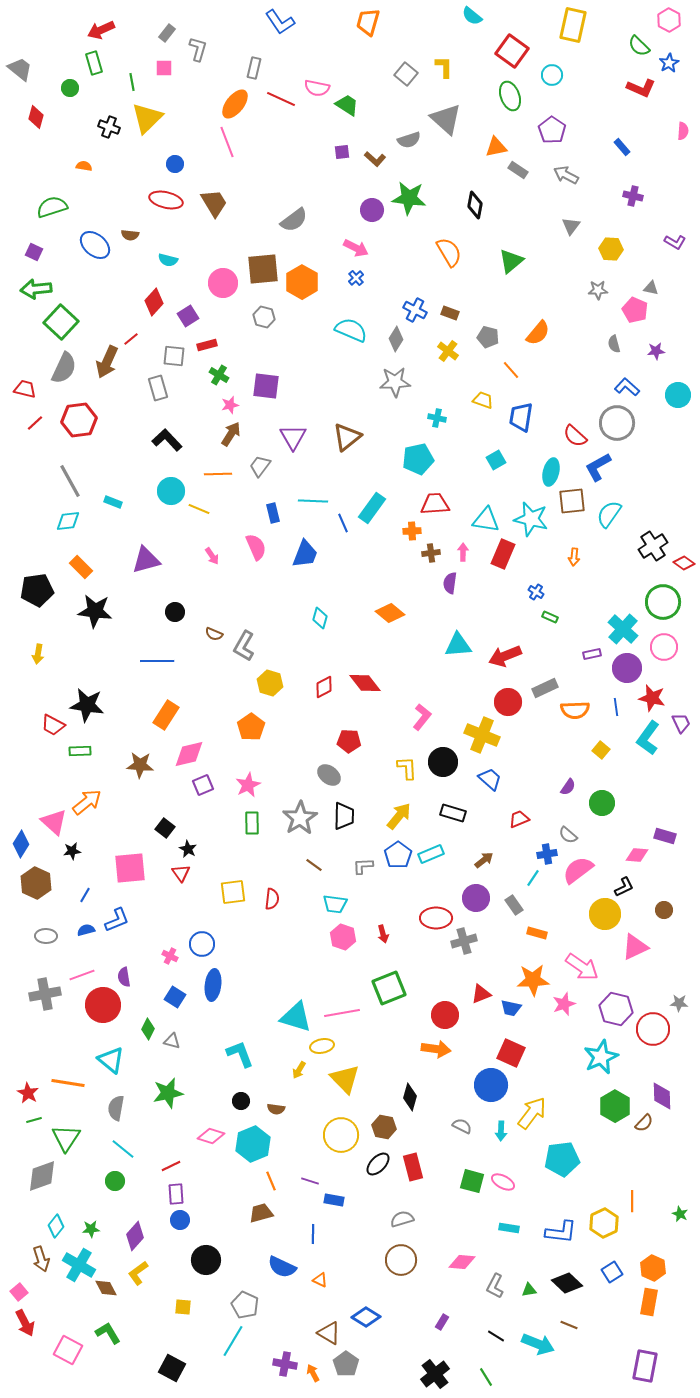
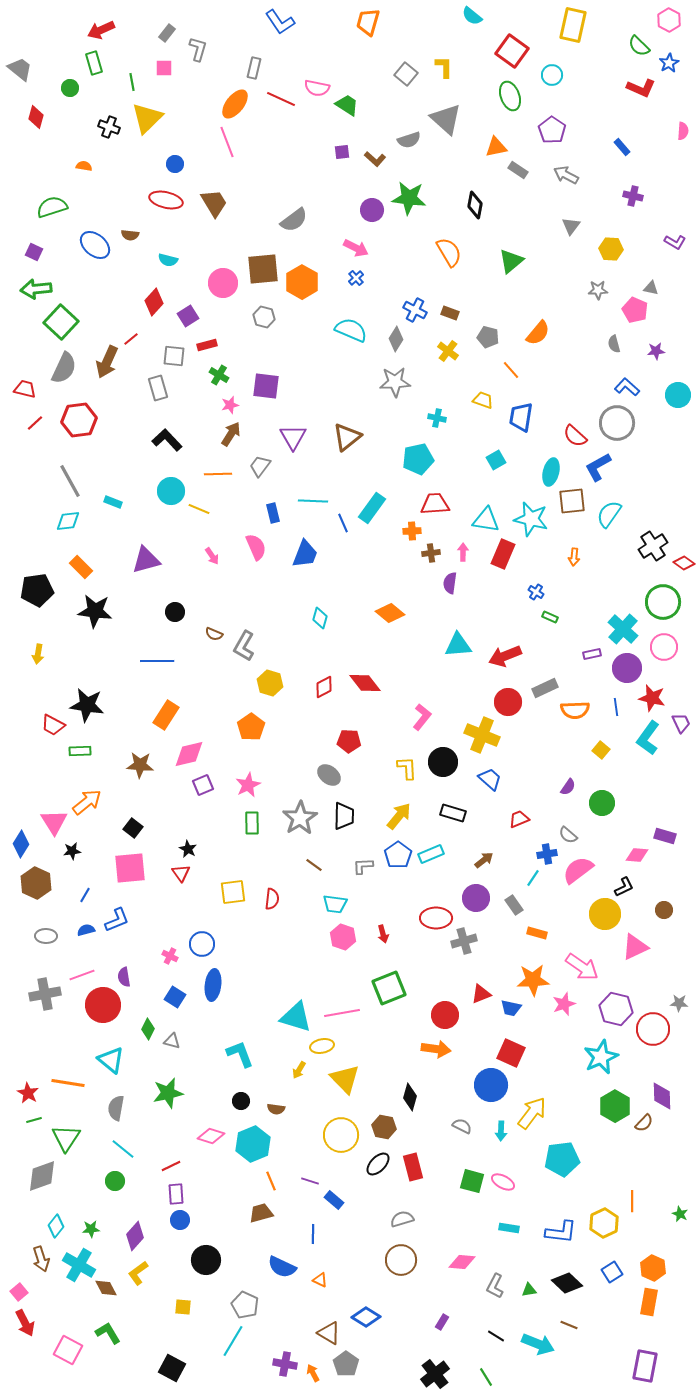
pink triangle at (54, 822): rotated 16 degrees clockwise
black square at (165, 828): moved 32 px left
blue rectangle at (334, 1200): rotated 30 degrees clockwise
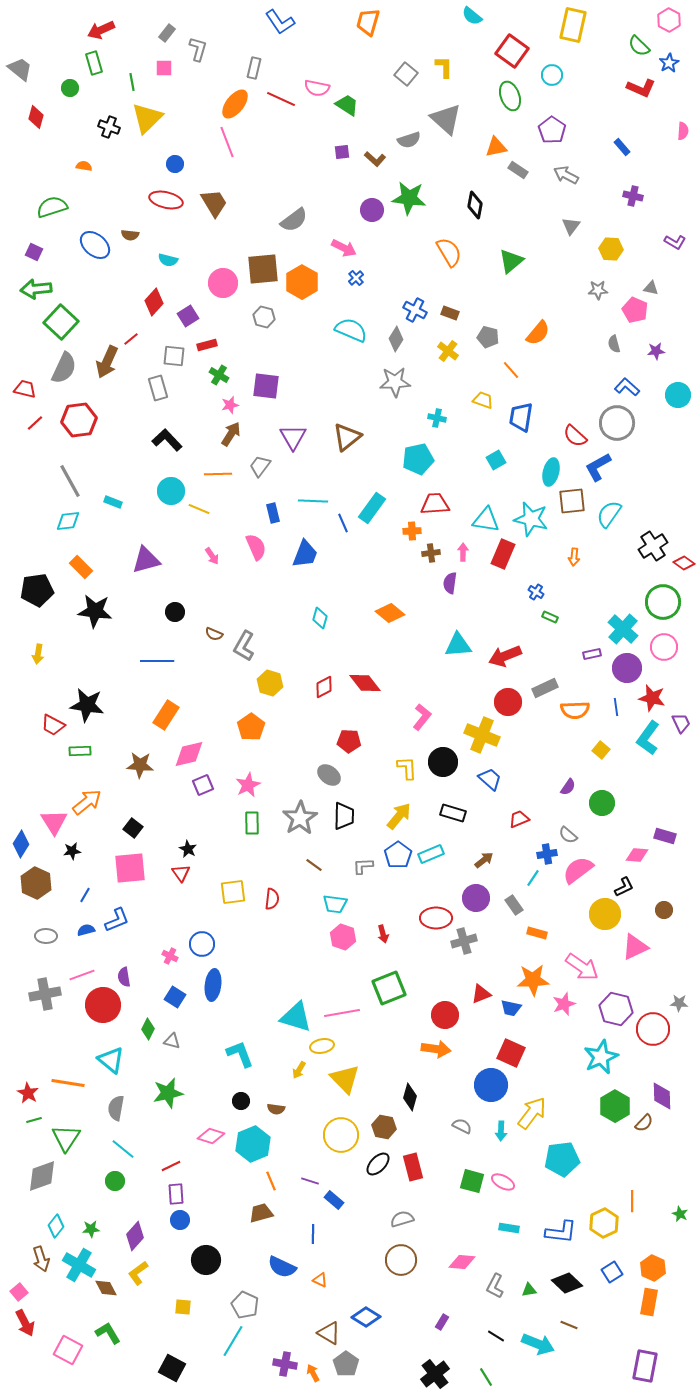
pink arrow at (356, 248): moved 12 px left
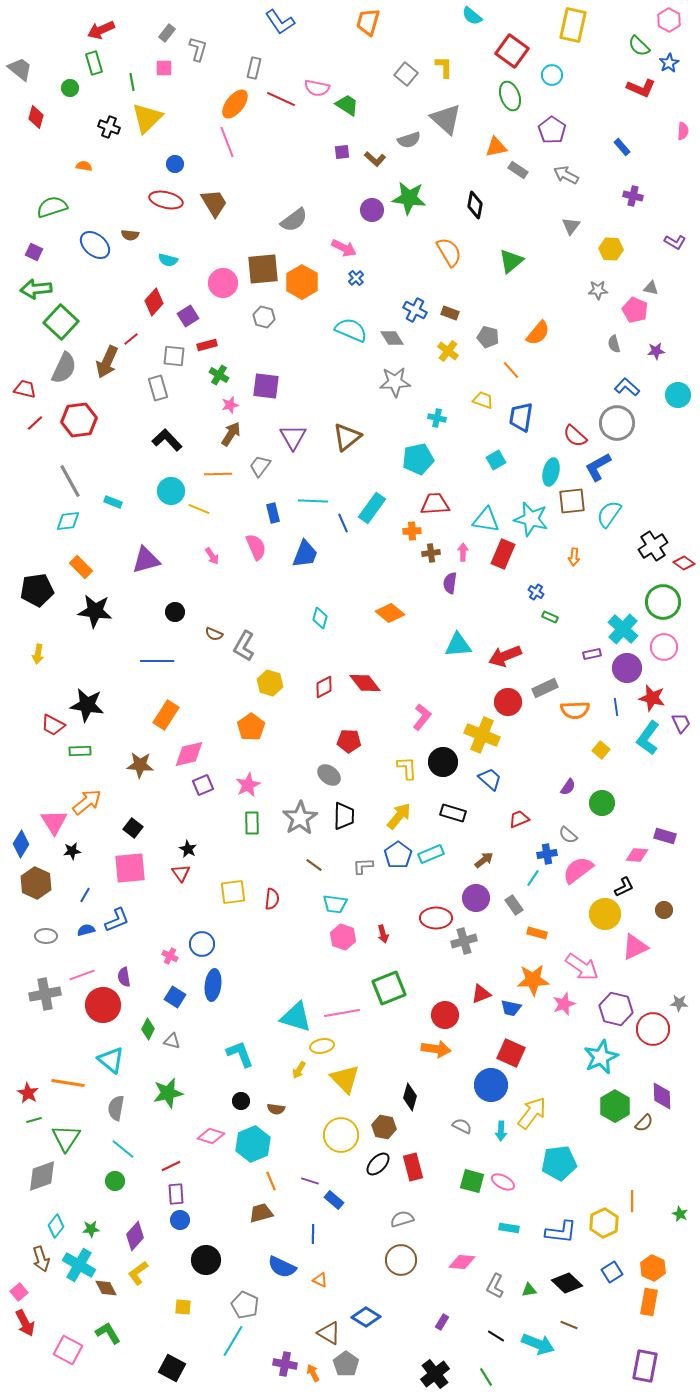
gray diamond at (396, 339): moved 4 px left, 1 px up; rotated 65 degrees counterclockwise
cyan pentagon at (562, 1159): moved 3 px left, 4 px down
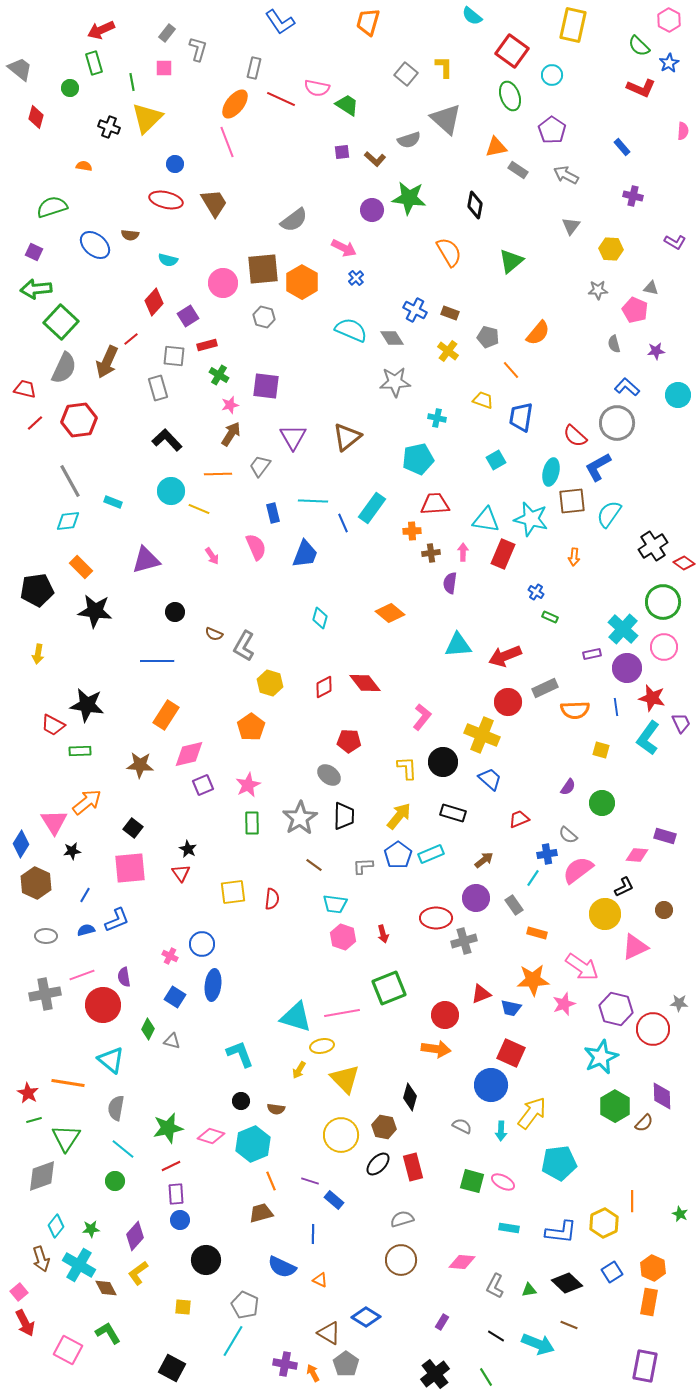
yellow square at (601, 750): rotated 24 degrees counterclockwise
green star at (168, 1093): moved 35 px down
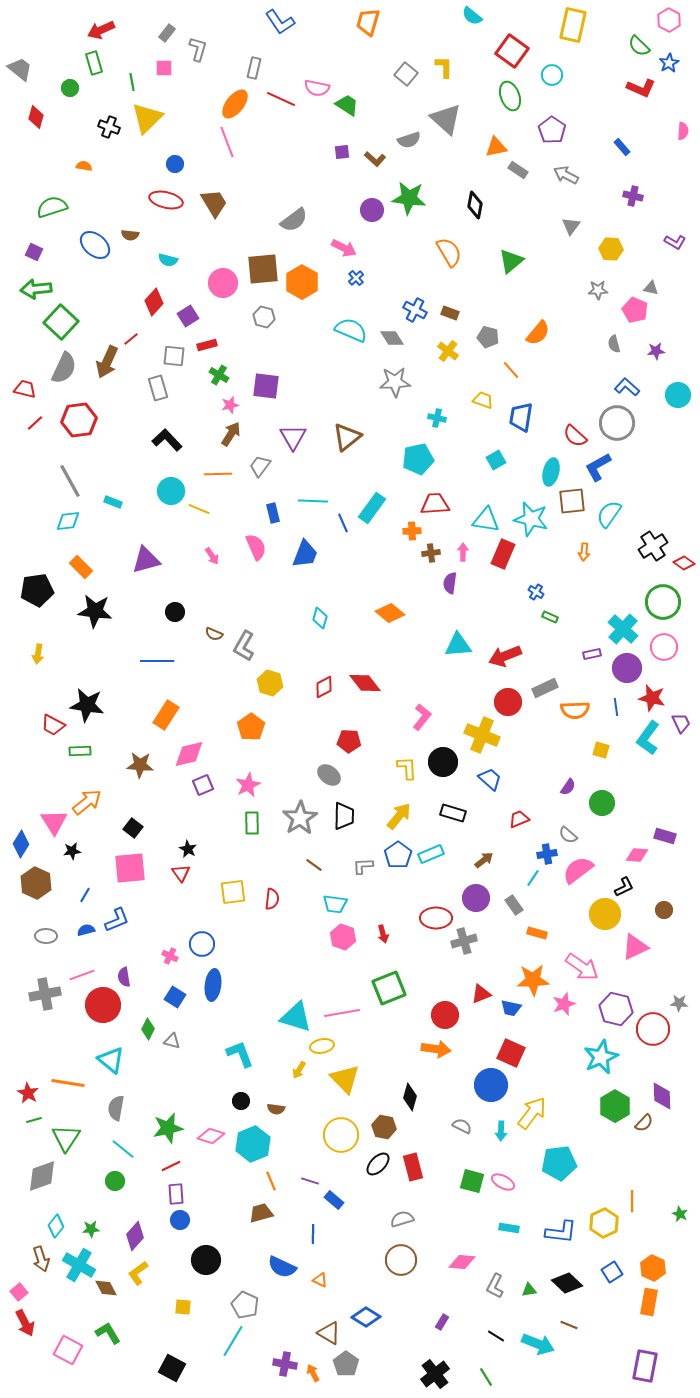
orange arrow at (574, 557): moved 10 px right, 5 px up
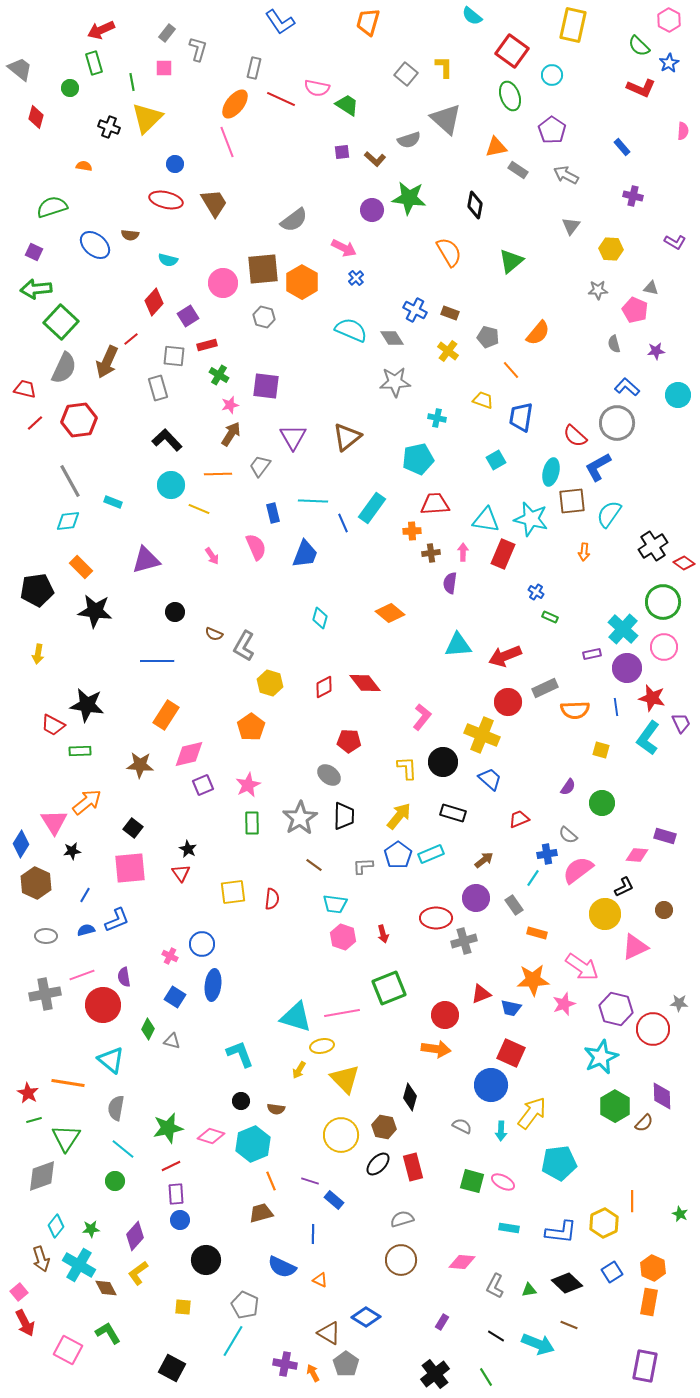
cyan circle at (171, 491): moved 6 px up
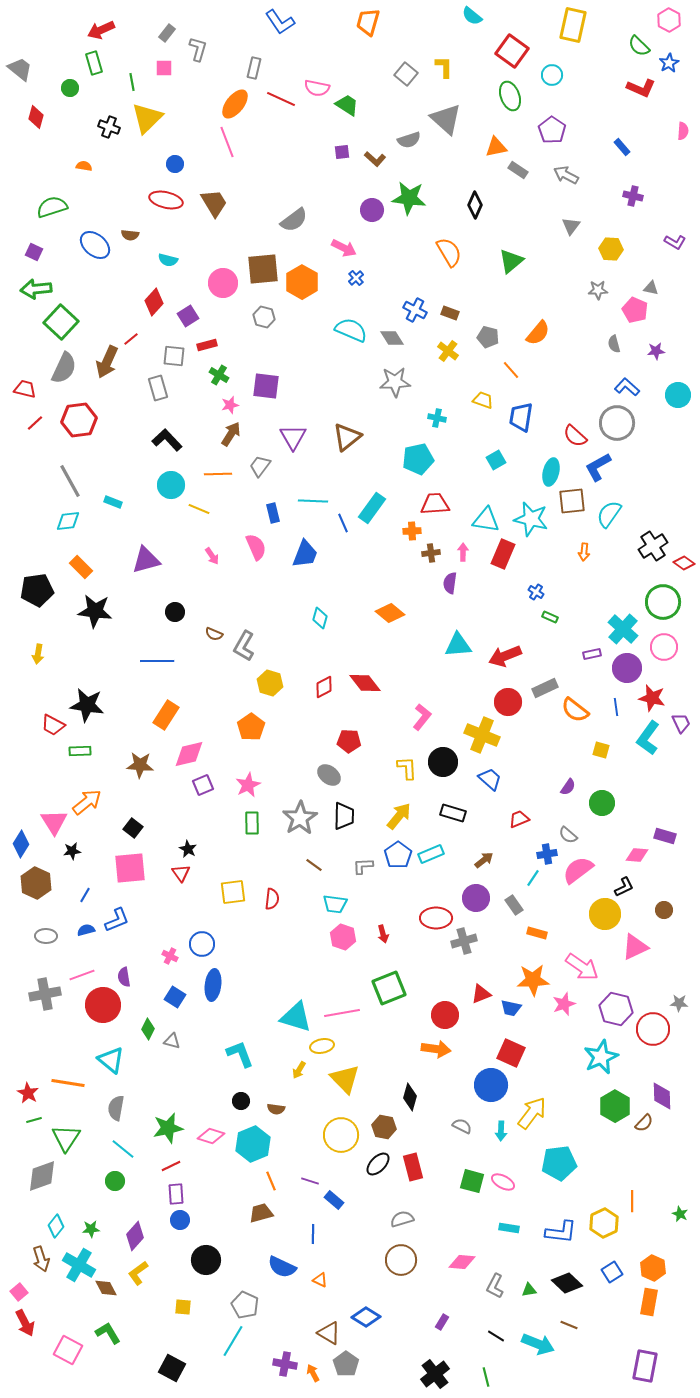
black diamond at (475, 205): rotated 12 degrees clockwise
orange semicircle at (575, 710): rotated 40 degrees clockwise
green line at (486, 1377): rotated 18 degrees clockwise
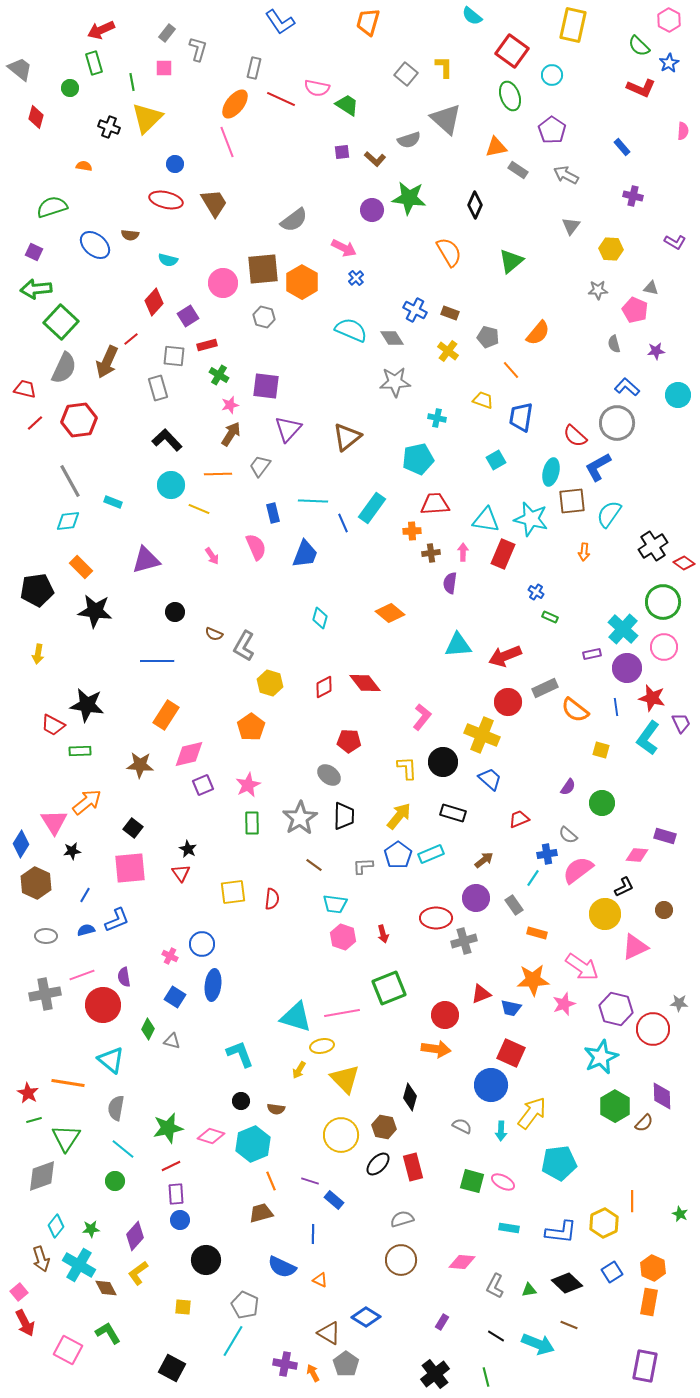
purple triangle at (293, 437): moved 5 px left, 8 px up; rotated 12 degrees clockwise
